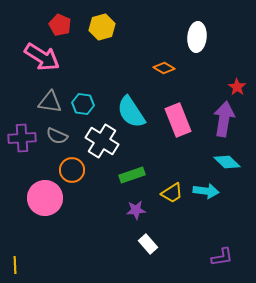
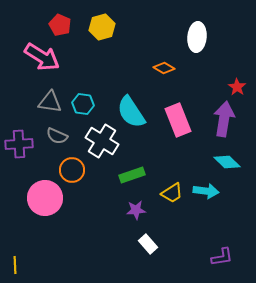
purple cross: moved 3 px left, 6 px down
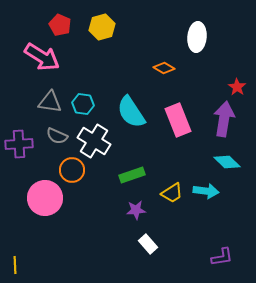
white cross: moved 8 px left
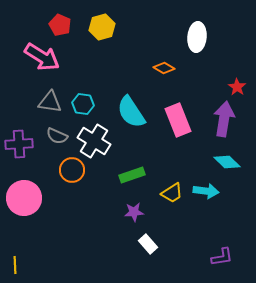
pink circle: moved 21 px left
purple star: moved 2 px left, 2 px down
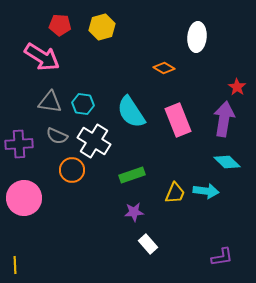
red pentagon: rotated 20 degrees counterclockwise
yellow trapezoid: moved 3 px right; rotated 35 degrees counterclockwise
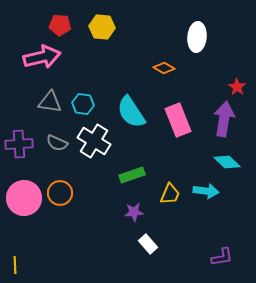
yellow hexagon: rotated 20 degrees clockwise
pink arrow: rotated 45 degrees counterclockwise
gray semicircle: moved 7 px down
orange circle: moved 12 px left, 23 px down
yellow trapezoid: moved 5 px left, 1 px down
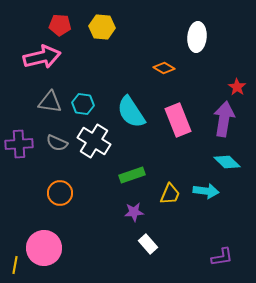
pink circle: moved 20 px right, 50 px down
yellow line: rotated 12 degrees clockwise
